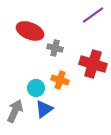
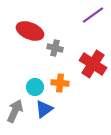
red cross: rotated 16 degrees clockwise
orange cross: moved 3 px down; rotated 12 degrees counterclockwise
cyan circle: moved 1 px left, 1 px up
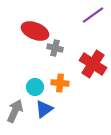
red ellipse: moved 5 px right
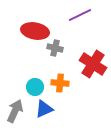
purple line: moved 13 px left; rotated 10 degrees clockwise
red ellipse: rotated 12 degrees counterclockwise
blue triangle: rotated 12 degrees clockwise
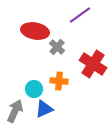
purple line: rotated 10 degrees counterclockwise
gray cross: moved 2 px right, 1 px up; rotated 28 degrees clockwise
orange cross: moved 1 px left, 2 px up
cyan circle: moved 1 px left, 2 px down
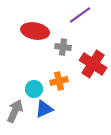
gray cross: moved 6 px right; rotated 35 degrees counterclockwise
orange cross: rotated 18 degrees counterclockwise
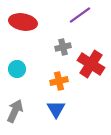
red ellipse: moved 12 px left, 9 px up
gray cross: rotated 21 degrees counterclockwise
red cross: moved 2 px left
cyan circle: moved 17 px left, 20 px up
blue triangle: moved 12 px right; rotated 36 degrees counterclockwise
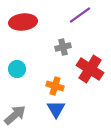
red ellipse: rotated 16 degrees counterclockwise
red cross: moved 1 px left, 5 px down
orange cross: moved 4 px left, 5 px down; rotated 30 degrees clockwise
gray arrow: moved 4 px down; rotated 25 degrees clockwise
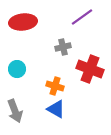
purple line: moved 2 px right, 2 px down
red cross: rotated 12 degrees counterclockwise
blue triangle: rotated 30 degrees counterclockwise
gray arrow: moved 4 px up; rotated 110 degrees clockwise
